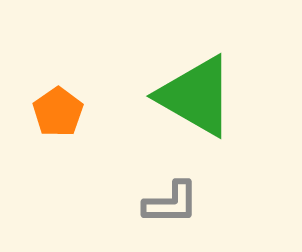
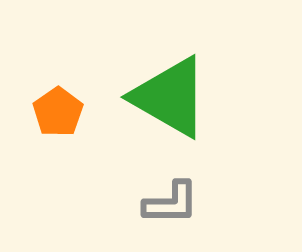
green triangle: moved 26 px left, 1 px down
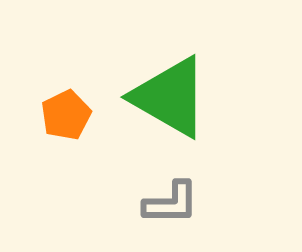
orange pentagon: moved 8 px right, 3 px down; rotated 9 degrees clockwise
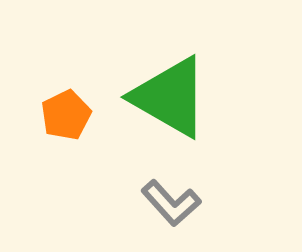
gray L-shape: rotated 48 degrees clockwise
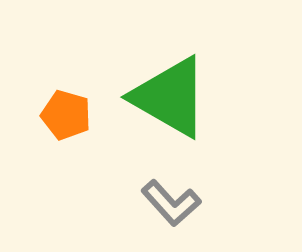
orange pentagon: rotated 30 degrees counterclockwise
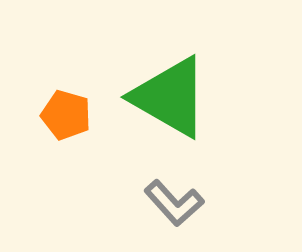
gray L-shape: moved 3 px right
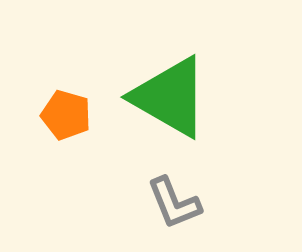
gray L-shape: rotated 20 degrees clockwise
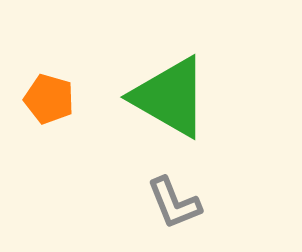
orange pentagon: moved 17 px left, 16 px up
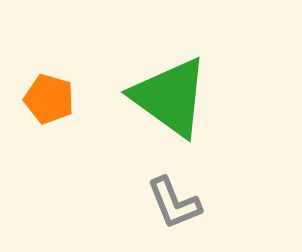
green triangle: rotated 6 degrees clockwise
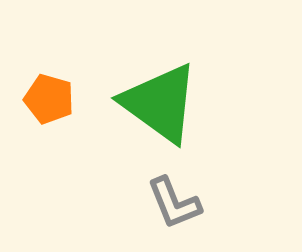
green triangle: moved 10 px left, 6 px down
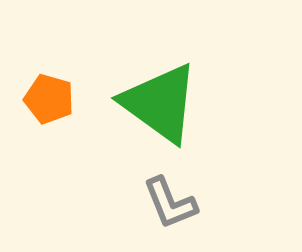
gray L-shape: moved 4 px left
